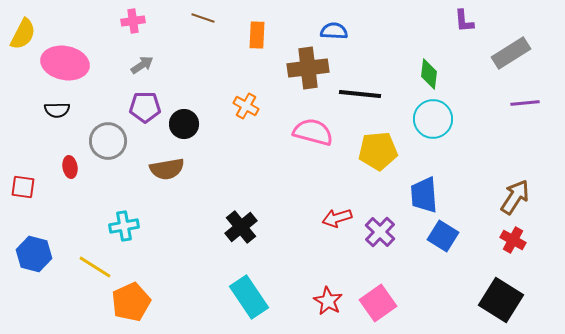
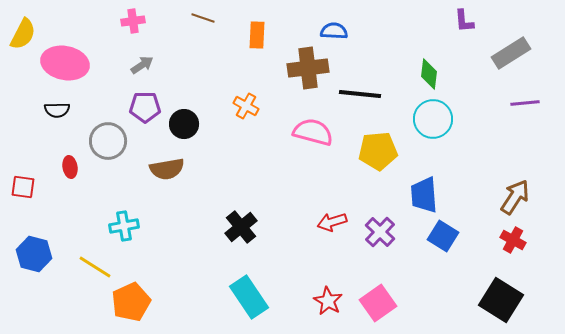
red arrow: moved 5 px left, 4 px down
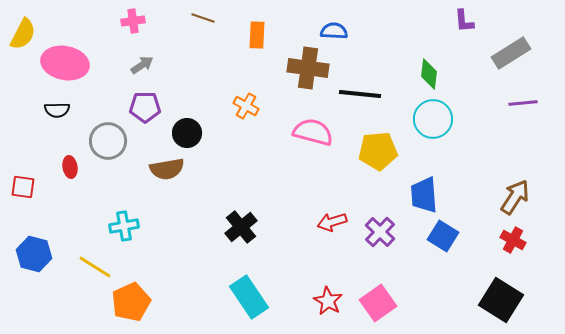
brown cross: rotated 15 degrees clockwise
purple line: moved 2 px left
black circle: moved 3 px right, 9 px down
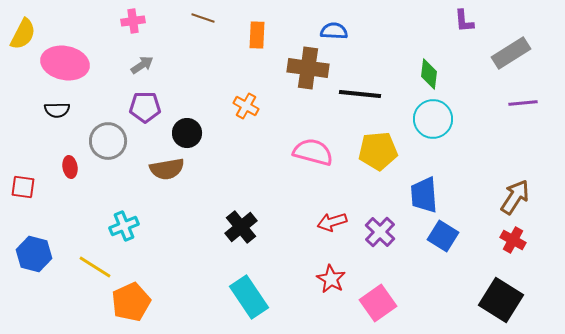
pink semicircle: moved 20 px down
cyan cross: rotated 12 degrees counterclockwise
red star: moved 3 px right, 22 px up
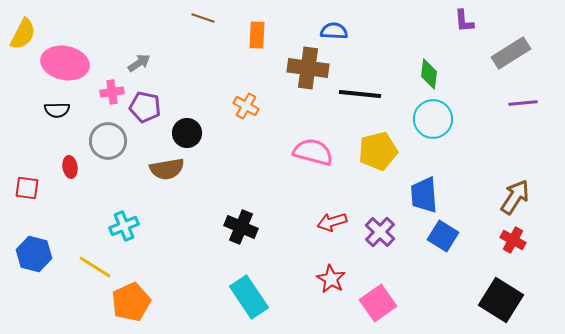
pink cross: moved 21 px left, 71 px down
gray arrow: moved 3 px left, 2 px up
purple pentagon: rotated 12 degrees clockwise
yellow pentagon: rotated 9 degrees counterclockwise
red square: moved 4 px right, 1 px down
black cross: rotated 28 degrees counterclockwise
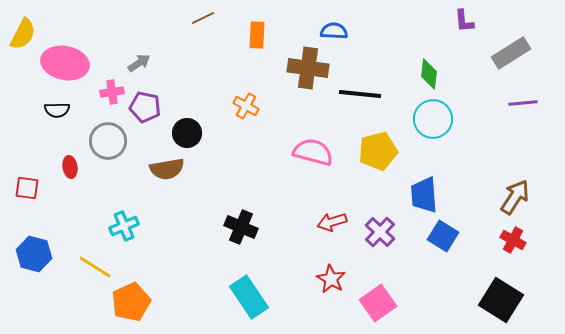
brown line: rotated 45 degrees counterclockwise
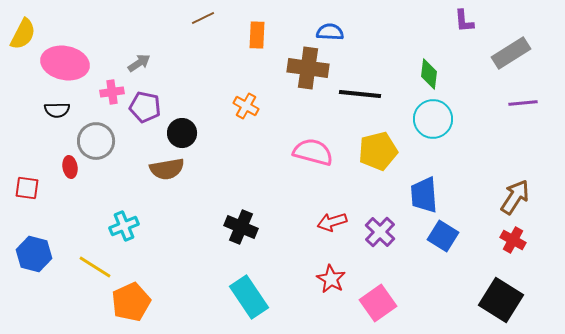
blue semicircle: moved 4 px left, 1 px down
black circle: moved 5 px left
gray circle: moved 12 px left
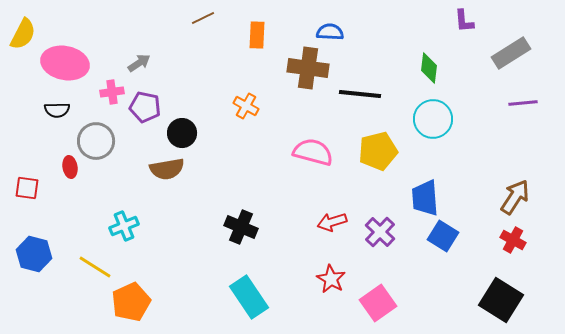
green diamond: moved 6 px up
blue trapezoid: moved 1 px right, 3 px down
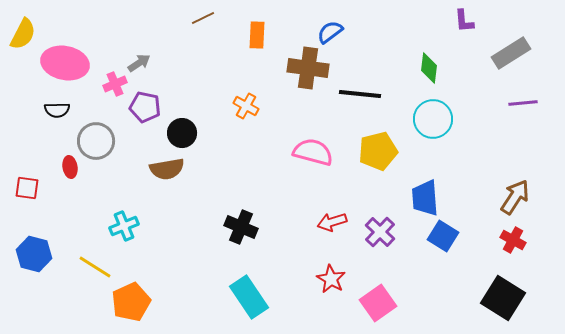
blue semicircle: rotated 40 degrees counterclockwise
pink cross: moved 3 px right, 8 px up; rotated 15 degrees counterclockwise
black square: moved 2 px right, 2 px up
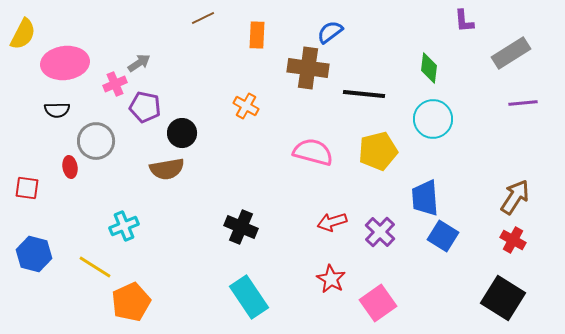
pink ellipse: rotated 18 degrees counterclockwise
black line: moved 4 px right
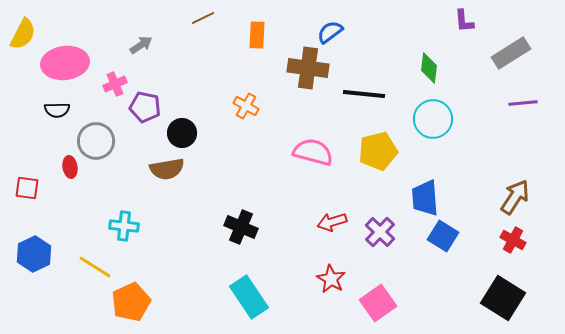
gray arrow: moved 2 px right, 18 px up
cyan cross: rotated 28 degrees clockwise
blue hexagon: rotated 20 degrees clockwise
